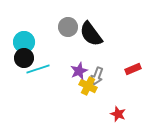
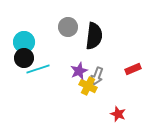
black semicircle: moved 3 px right, 2 px down; rotated 136 degrees counterclockwise
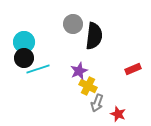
gray circle: moved 5 px right, 3 px up
gray arrow: moved 27 px down
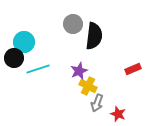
black circle: moved 10 px left
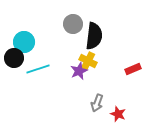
yellow cross: moved 25 px up
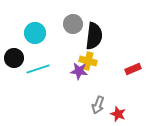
cyan circle: moved 11 px right, 9 px up
yellow cross: rotated 12 degrees counterclockwise
purple star: rotated 30 degrees clockwise
gray arrow: moved 1 px right, 2 px down
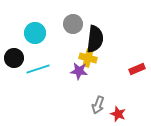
black semicircle: moved 1 px right, 3 px down
yellow cross: moved 3 px up
red rectangle: moved 4 px right
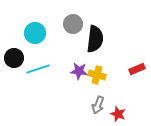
yellow cross: moved 9 px right, 17 px down
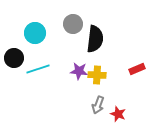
yellow cross: rotated 12 degrees counterclockwise
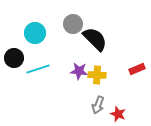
black semicircle: rotated 52 degrees counterclockwise
